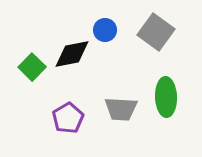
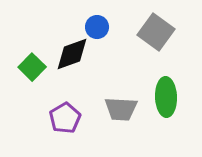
blue circle: moved 8 px left, 3 px up
black diamond: rotated 9 degrees counterclockwise
purple pentagon: moved 3 px left
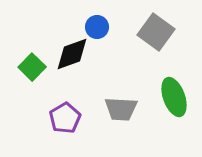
green ellipse: moved 8 px right; rotated 18 degrees counterclockwise
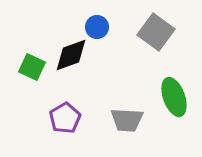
black diamond: moved 1 px left, 1 px down
green square: rotated 20 degrees counterclockwise
gray trapezoid: moved 6 px right, 11 px down
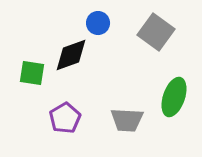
blue circle: moved 1 px right, 4 px up
green square: moved 6 px down; rotated 16 degrees counterclockwise
green ellipse: rotated 39 degrees clockwise
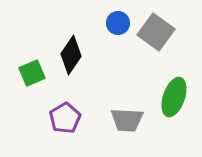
blue circle: moved 20 px right
black diamond: rotated 36 degrees counterclockwise
green square: rotated 32 degrees counterclockwise
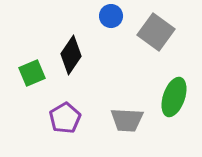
blue circle: moved 7 px left, 7 px up
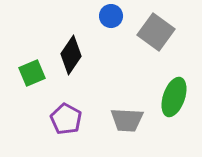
purple pentagon: moved 1 px right, 1 px down; rotated 12 degrees counterclockwise
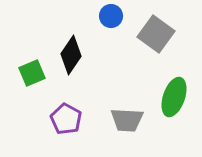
gray square: moved 2 px down
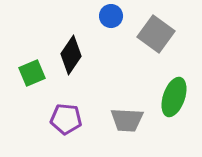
purple pentagon: rotated 24 degrees counterclockwise
